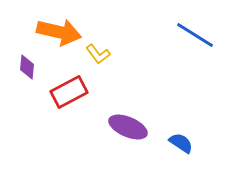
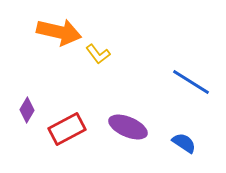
blue line: moved 4 px left, 47 px down
purple diamond: moved 43 px down; rotated 25 degrees clockwise
red rectangle: moved 2 px left, 37 px down
blue semicircle: moved 3 px right
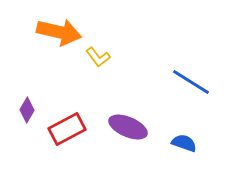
yellow L-shape: moved 3 px down
blue semicircle: rotated 15 degrees counterclockwise
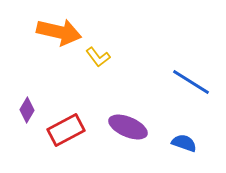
red rectangle: moved 1 px left, 1 px down
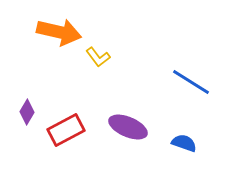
purple diamond: moved 2 px down
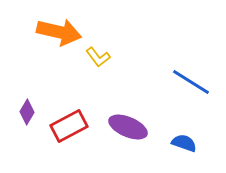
red rectangle: moved 3 px right, 4 px up
